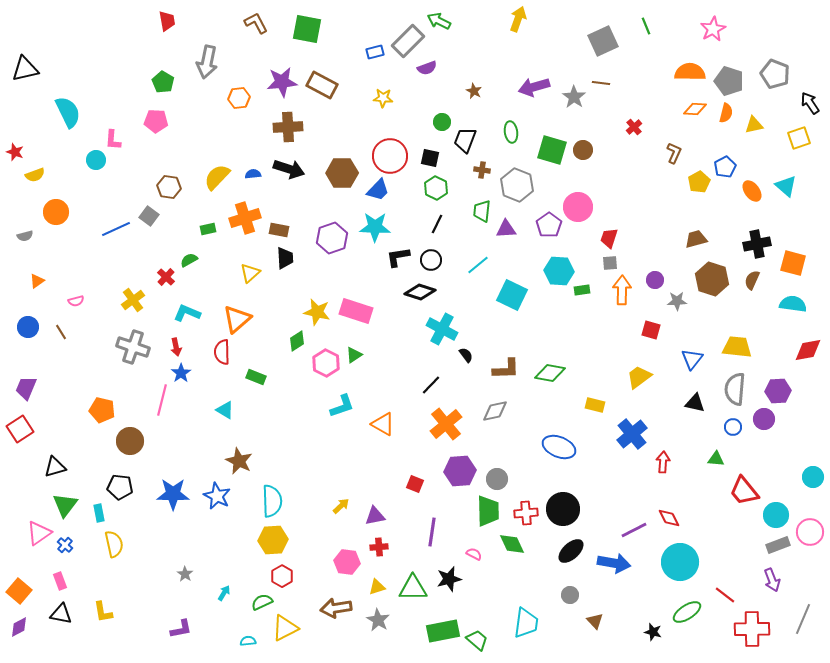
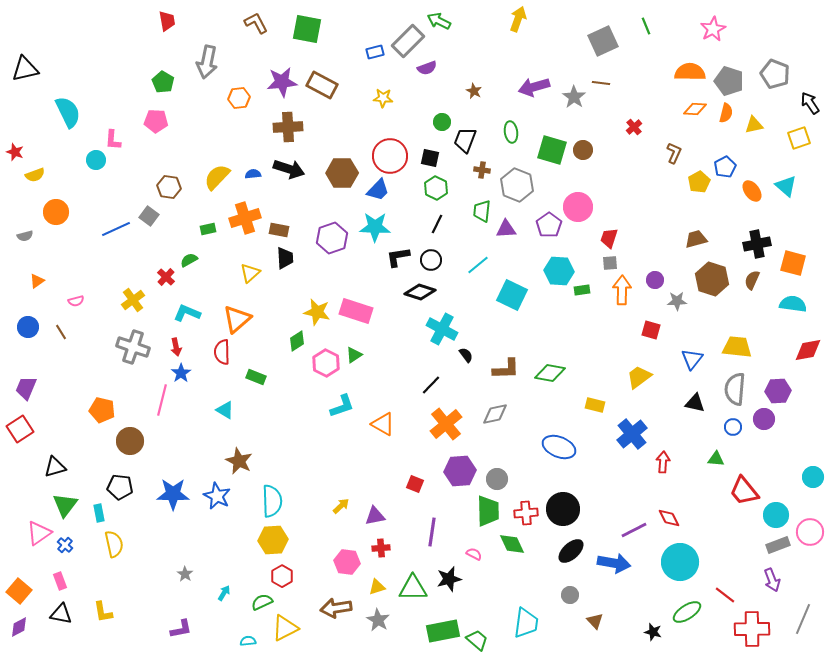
gray diamond at (495, 411): moved 3 px down
red cross at (379, 547): moved 2 px right, 1 px down
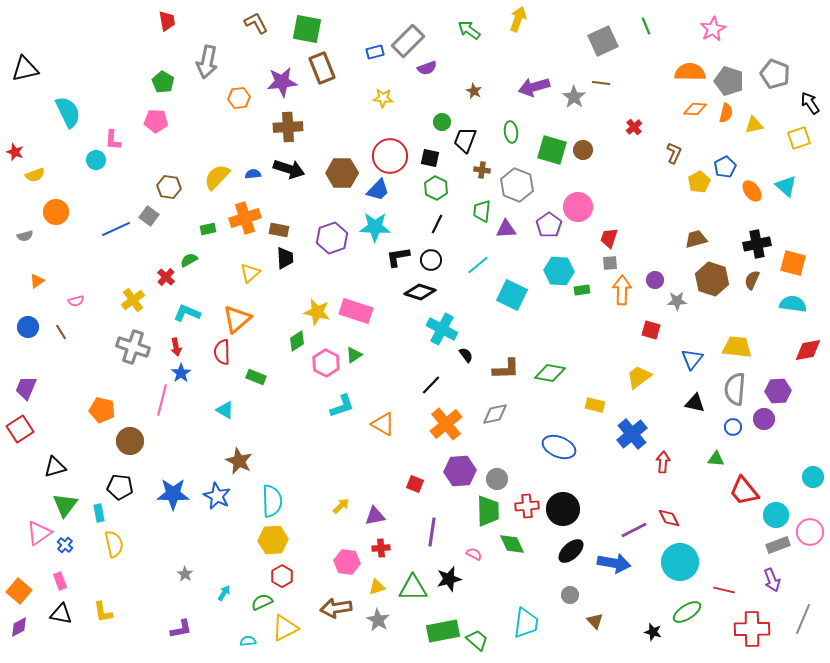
green arrow at (439, 21): moved 30 px right, 9 px down; rotated 10 degrees clockwise
brown rectangle at (322, 85): moved 17 px up; rotated 40 degrees clockwise
red cross at (526, 513): moved 1 px right, 7 px up
red line at (725, 595): moved 1 px left, 5 px up; rotated 25 degrees counterclockwise
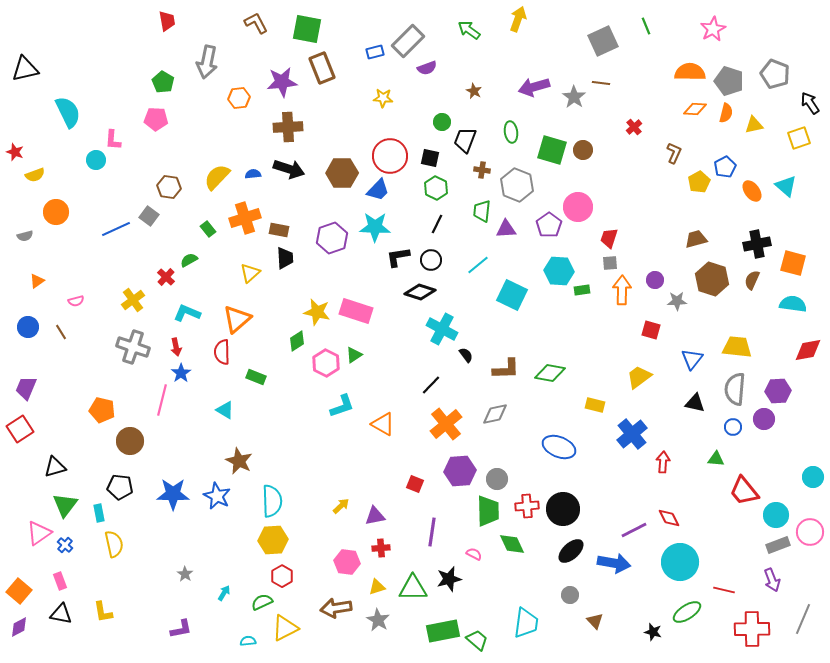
pink pentagon at (156, 121): moved 2 px up
green rectangle at (208, 229): rotated 63 degrees clockwise
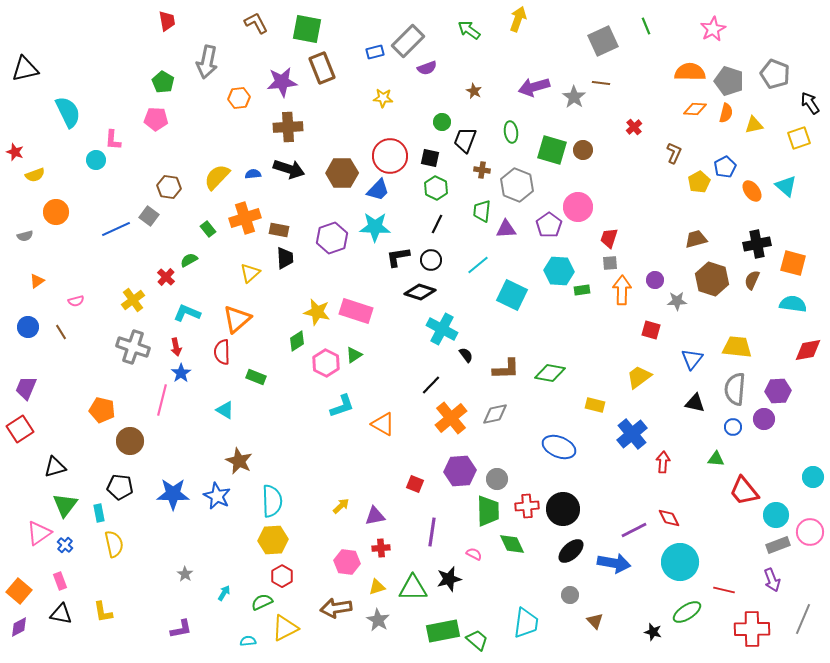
orange cross at (446, 424): moved 5 px right, 6 px up
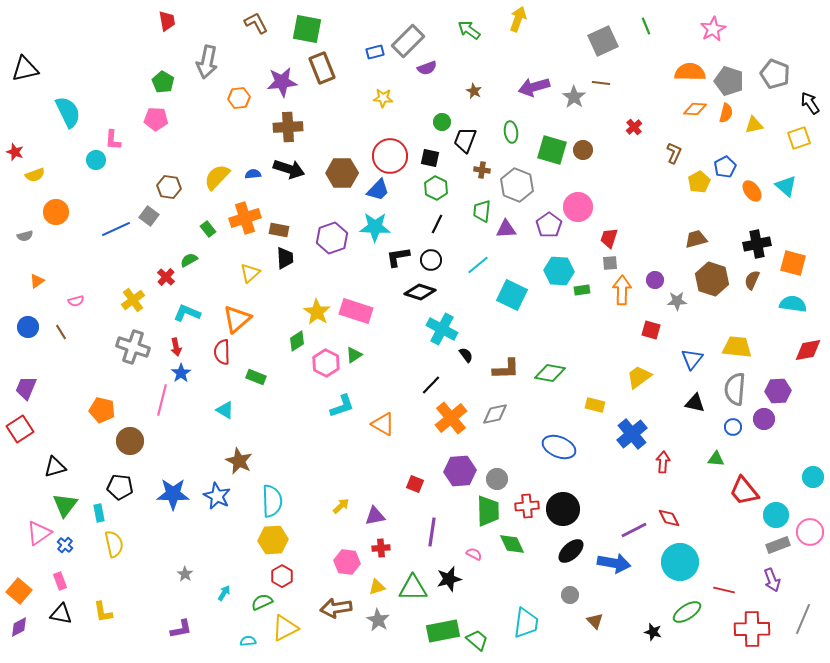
yellow star at (317, 312): rotated 20 degrees clockwise
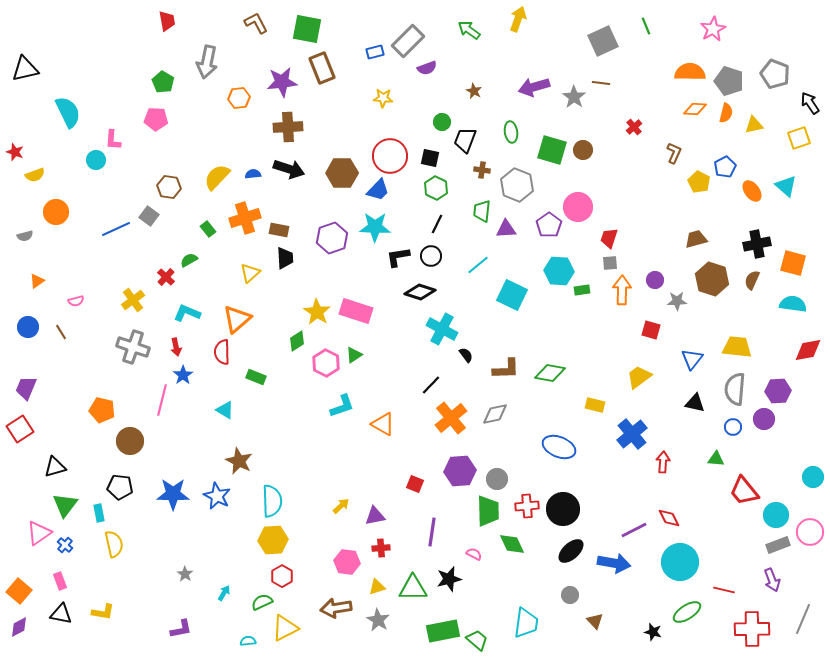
yellow pentagon at (699, 182): rotated 15 degrees counterclockwise
black circle at (431, 260): moved 4 px up
blue star at (181, 373): moved 2 px right, 2 px down
yellow L-shape at (103, 612): rotated 70 degrees counterclockwise
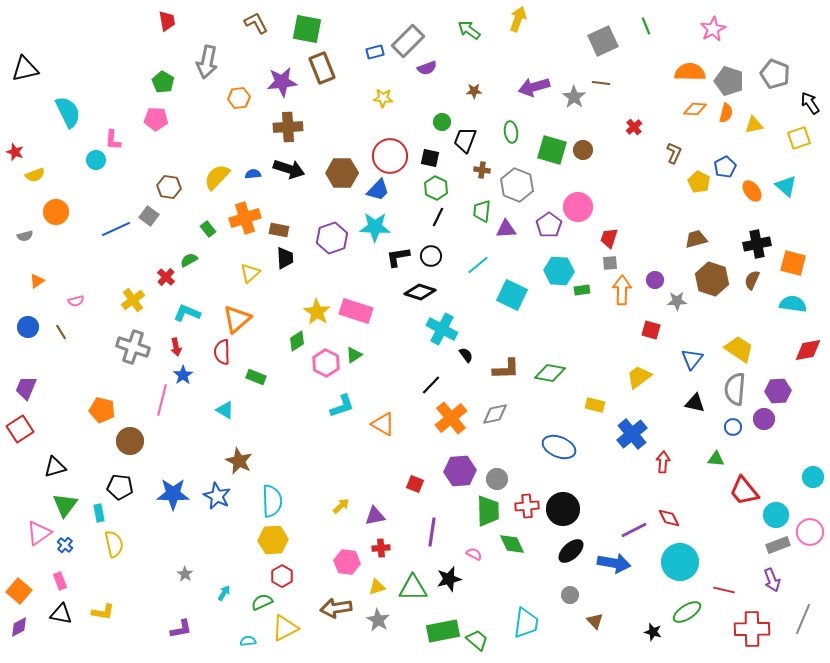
brown star at (474, 91): rotated 28 degrees counterclockwise
black line at (437, 224): moved 1 px right, 7 px up
yellow trapezoid at (737, 347): moved 2 px right, 2 px down; rotated 28 degrees clockwise
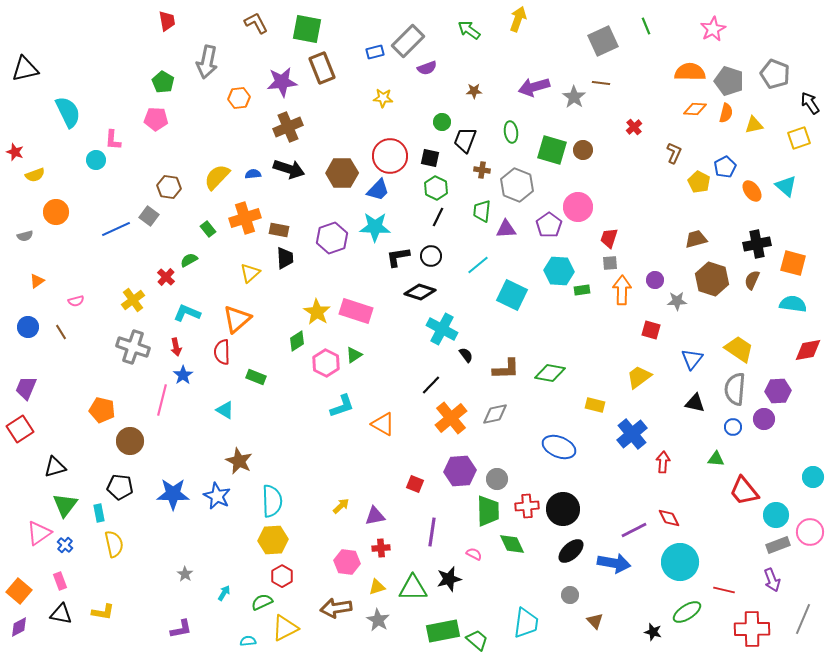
brown cross at (288, 127): rotated 20 degrees counterclockwise
